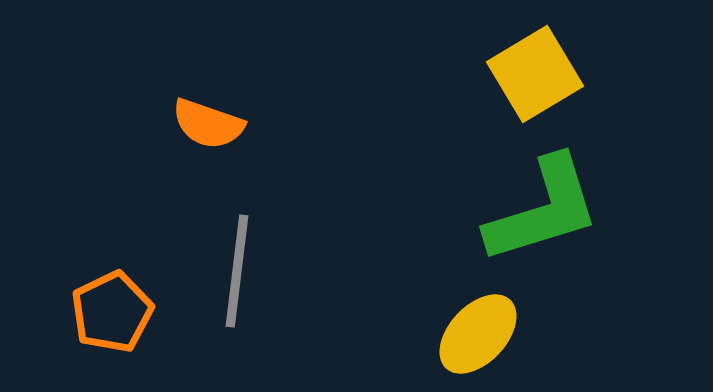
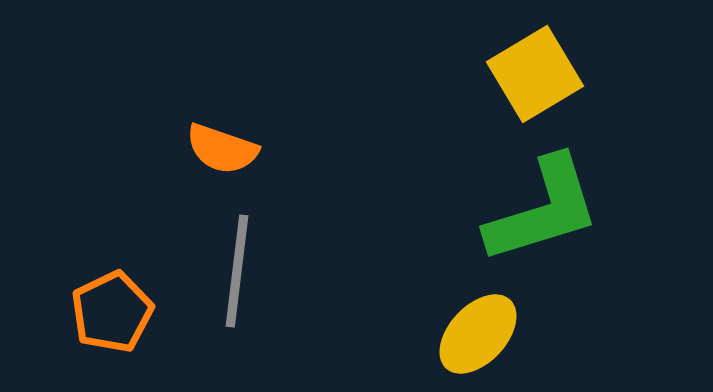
orange semicircle: moved 14 px right, 25 px down
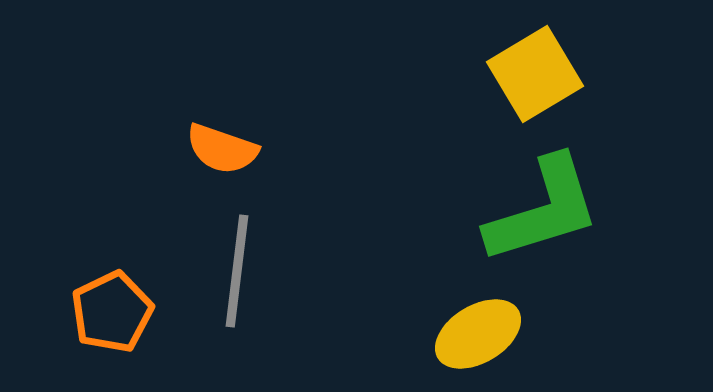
yellow ellipse: rotated 16 degrees clockwise
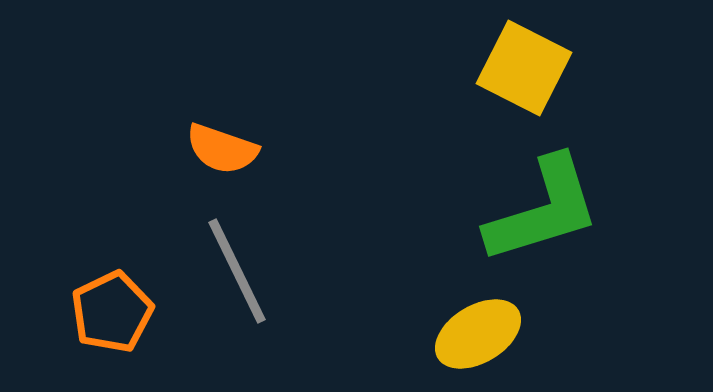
yellow square: moved 11 px left, 6 px up; rotated 32 degrees counterclockwise
gray line: rotated 33 degrees counterclockwise
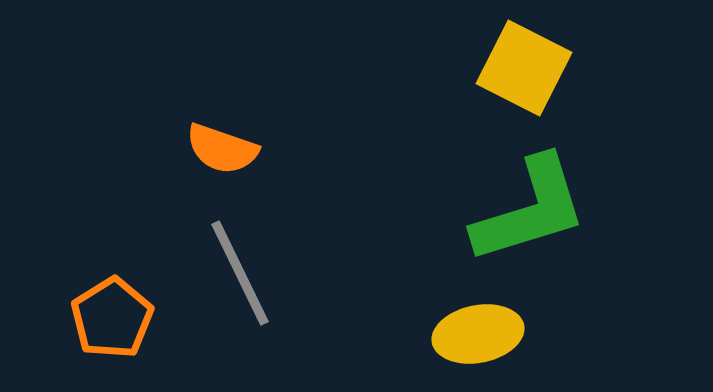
green L-shape: moved 13 px left
gray line: moved 3 px right, 2 px down
orange pentagon: moved 6 px down; rotated 6 degrees counterclockwise
yellow ellipse: rotated 20 degrees clockwise
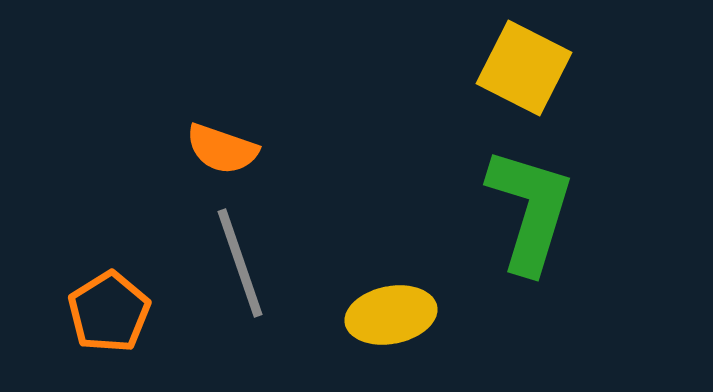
green L-shape: rotated 56 degrees counterclockwise
gray line: moved 10 px up; rotated 7 degrees clockwise
orange pentagon: moved 3 px left, 6 px up
yellow ellipse: moved 87 px left, 19 px up
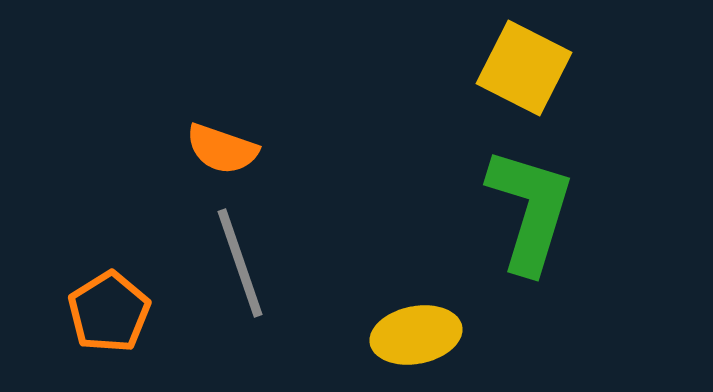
yellow ellipse: moved 25 px right, 20 px down
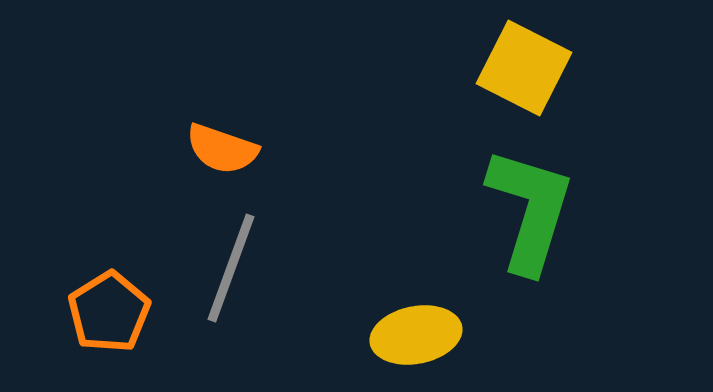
gray line: moved 9 px left, 5 px down; rotated 39 degrees clockwise
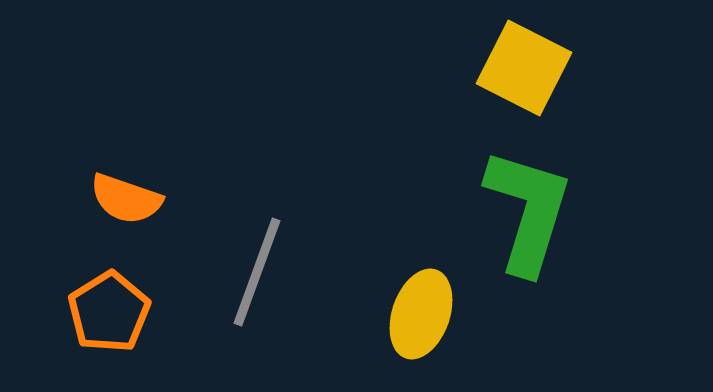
orange semicircle: moved 96 px left, 50 px down
green L-shape: moved 2 px left, 1 px down
gray line: moved 26 px right, 4 px down
yellow ellipse: moved 5 px right, 21 px up; rotated 60 degrees counterclockwise
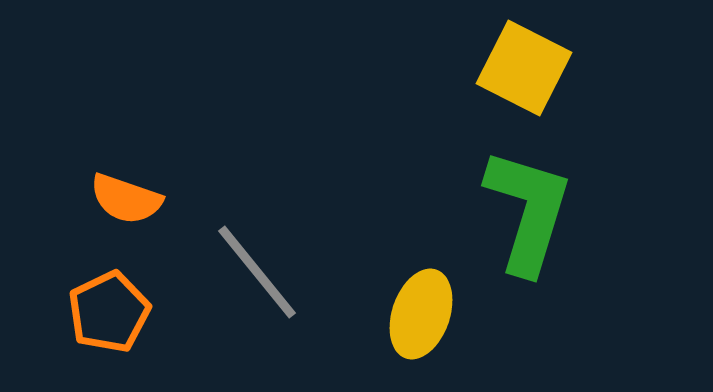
gray line: rotated 59 degrees counterclockwise
orange pentagon: rotated 6 degrees clockwise
